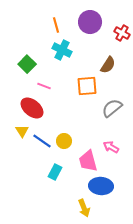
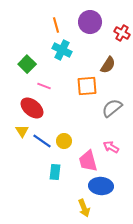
cyan rectangle: rotated 21 degrees counterclockwise
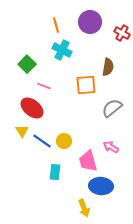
brown semicircle: moved 2 px down; rotated 24 degrees counterclockwise
orange square: moved 1 px left, 1 px up
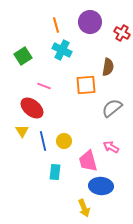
green square: moved 4 px left, 8 px up; rotated 12 degrees clockwise
blue line: moved 1 px right; rotated 42 degrees clockwise
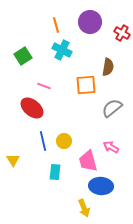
yellow triangle: moved 9 px left, 29 px down
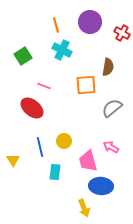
blue line: moved 3 px left, 6 px down
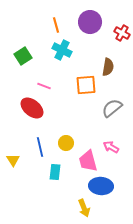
yellow circle: moved 2 px right, 2 px down
